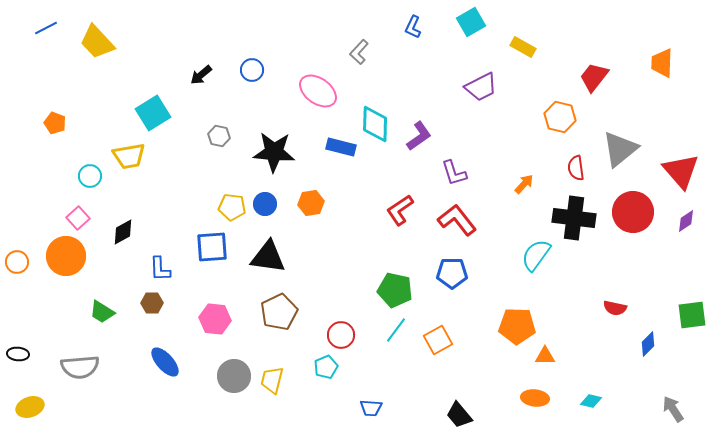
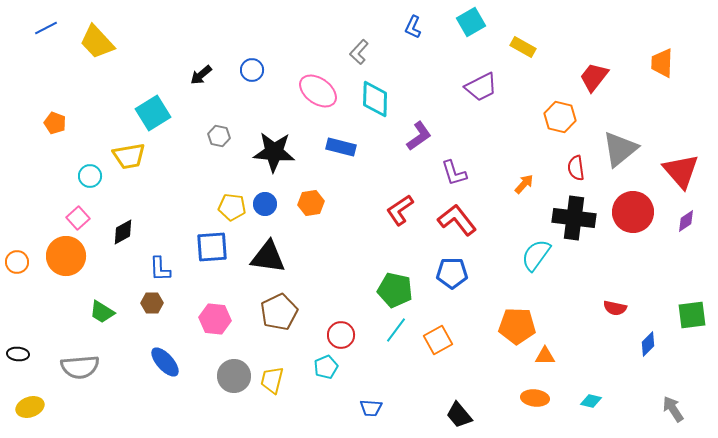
cyan diamond at (375, 124): moved 25 px up
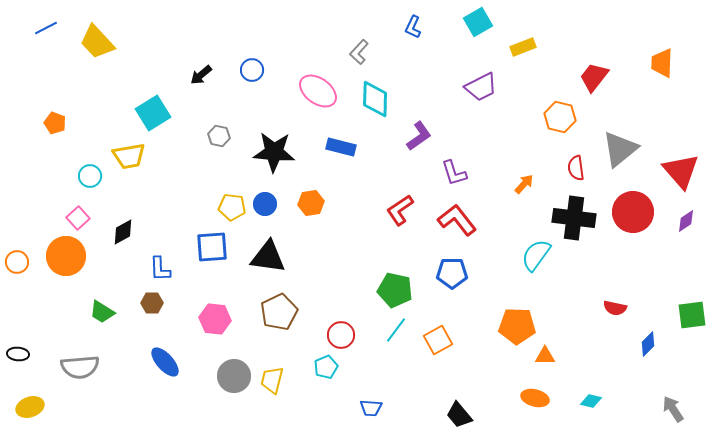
cyan square at (471, 22): moved 7 px right
yellow rectangle at (523, 47): rotated 50 degrees counterclockwise
orange ellipse at (535, 398): rotated 8 degrees clockwise
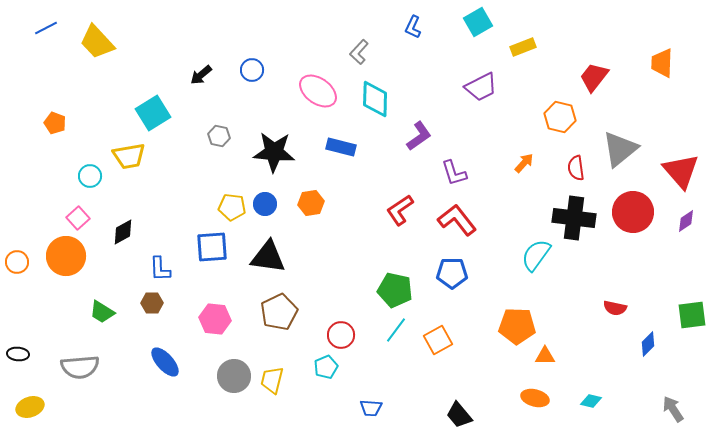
orange arrow at (524, 184): moved 21 px up
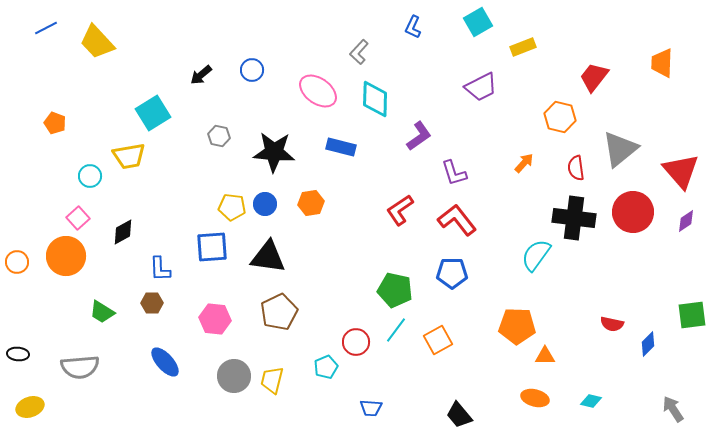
red semicircle at (615, 308): moved 3 px left, 16 px down
red circle at (341, 335): moved 15 px right, 7 px down
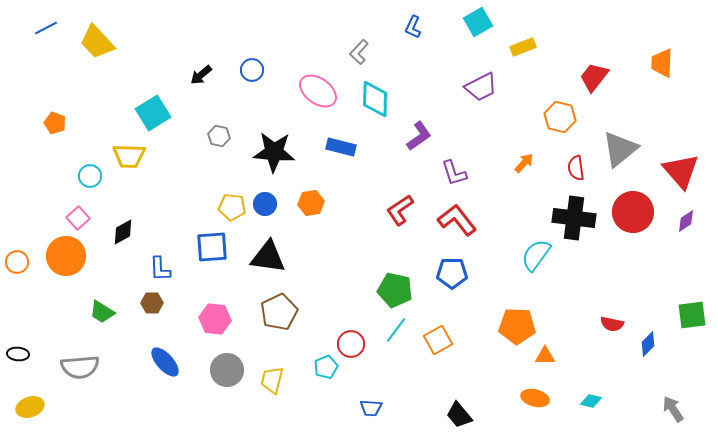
yellow trapezoid at (129, 156): rotated 12 degrees clockwise
red circle at (356, 342): moved 5 px left, 2 px down
gray circle at (234, 376): moved 7 px left, 6 px up
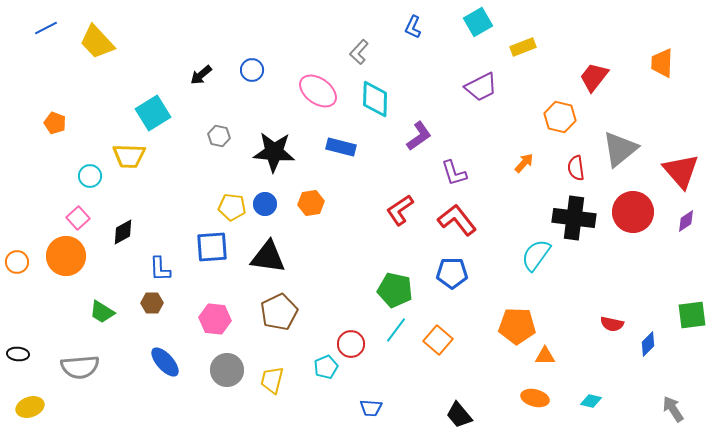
orange square at (438, 340): rotated 20 degrees counterclockwise
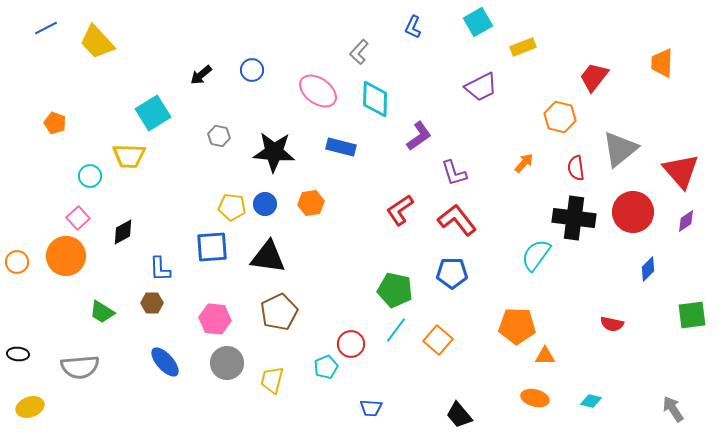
blue diamond at (648, 344): moved 75 px up
gray circle at (227, 370): moved 7 px up
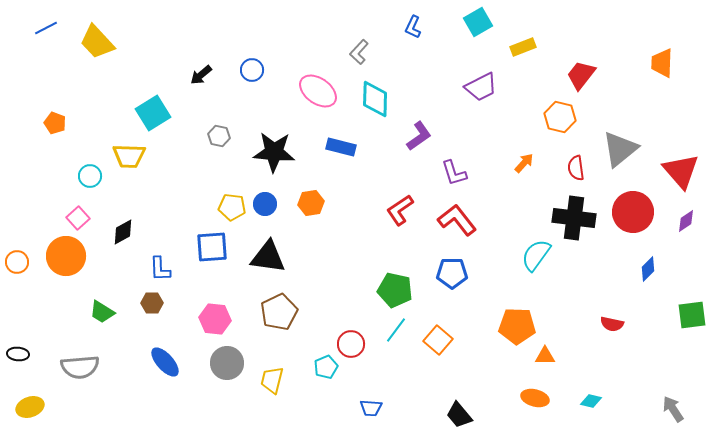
red trapezoid at (594, 77): moved 13 px left, 2 px up
